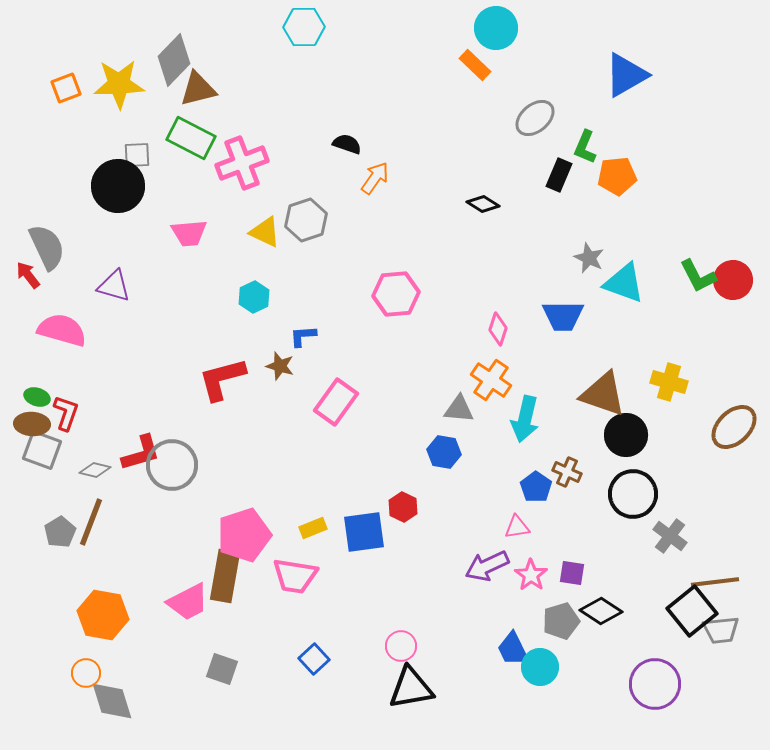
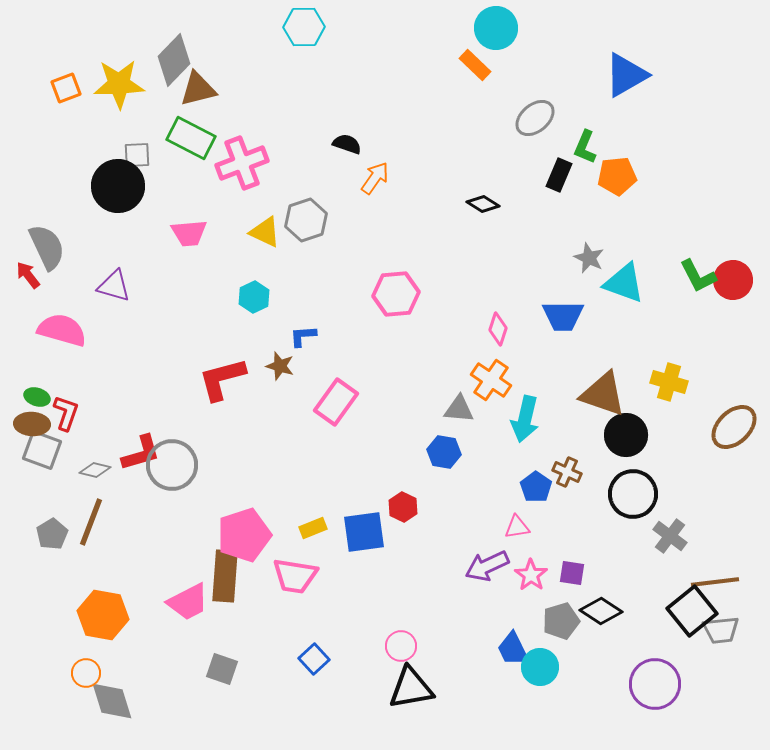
gray pentagon at (60, 532): moved 8 px left, 2 px down
brown rectangle at (225, 576): rotated 6 degrees counterclockwise
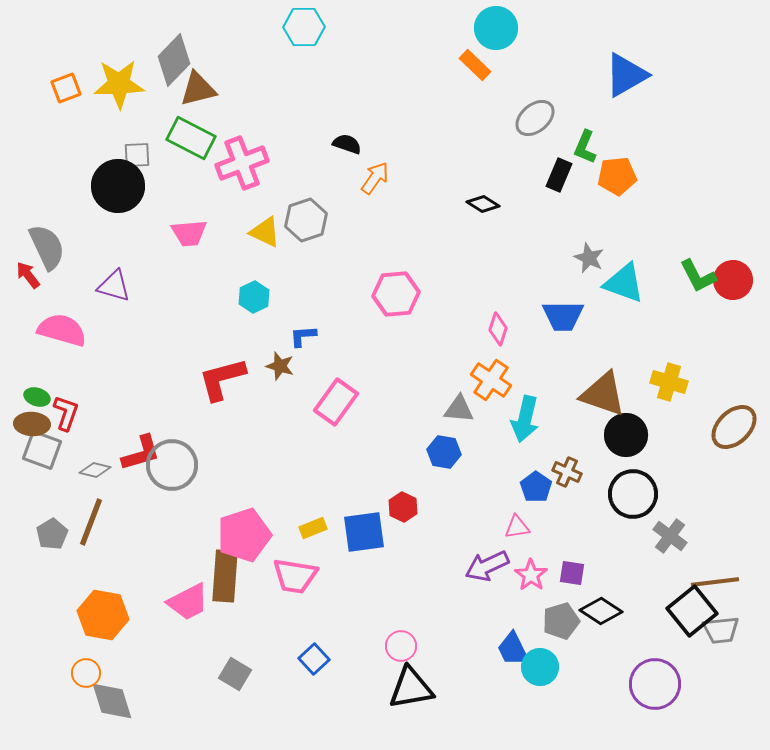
gray square at (222, 669): moved 13 px right, 5 px down; rotated 12 degrees clockwise
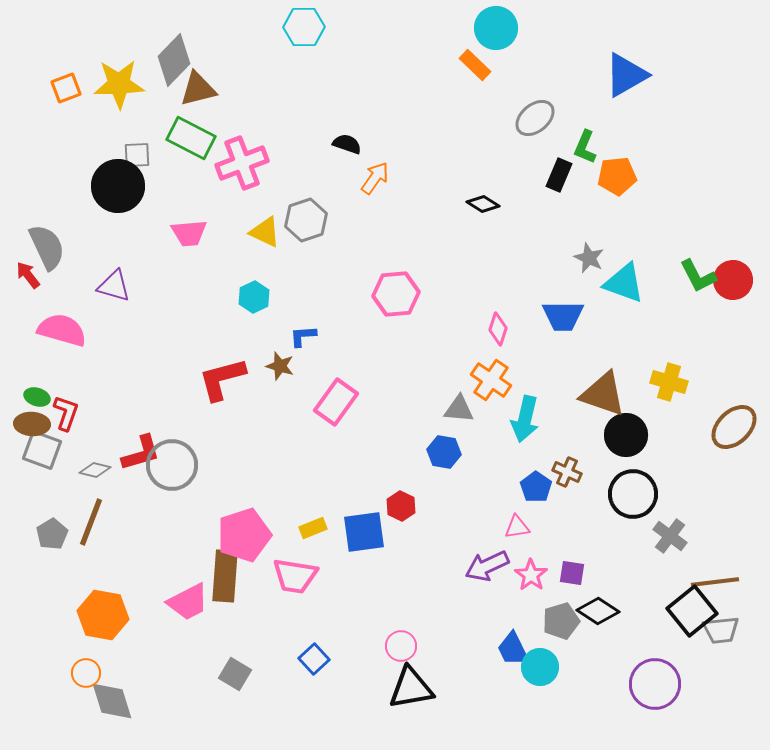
red hexagon at (403, 507): moved 2 px left, 1 px up
black diamond at (601, 611): moved 3 px left
